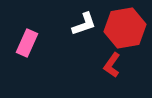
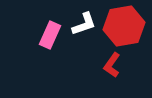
red hexagon: moved 1 px left, 2 px up
pink rectangle: moved 23 px right, 8 px up
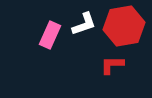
red L-shape: rotated 55 degrees clockwise
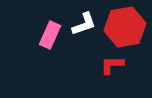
red hexagon: moved 1 px right, 1 px down
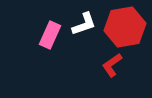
red L-shape: rotated 35 degrees counterclockwise
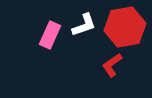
white L-shape: moved 1 px down
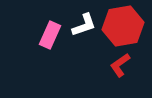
red hexagon: moved 2 px left, 1 px up
red L-shape: moved 8 px right
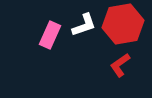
red hexagon: moved 2 px up
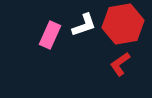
red L-shape: moved 1 px up
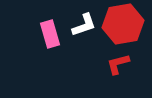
pink rectangle: moved 1 px up; rotated 40 degrees counterclockwise
red L-shape: moved 2 px left; rotated 20 degrees clockwise
